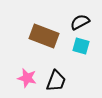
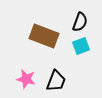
black semicircle: rotated 138 degrees clockwise
cyan square: rotated 36 degrees counterclockwise
pink star: moved 1 px left, 1 px down
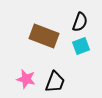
black trapezoid: moved 1 px left, 1 px down
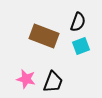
black semicircle: moved 2 px left
black trapezoid: moved 2 px left
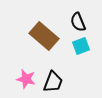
black semicircle: rotated 138 degrees clockwise
brown rectangle: rotated 20 degrees clockwise
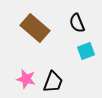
black semicircle: moved 1 px left, 1 px down
brown rectangle: moved 9 px left, 8 px up
cyan square: moved 5 px right, 5 px down
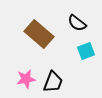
black semicircle: rotated 30 degrees counterclockwise
brown rectangle: moved 4 px right, 6 px down
pink star: rotated 24 degrees counterclockwise
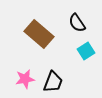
black semicircle: rotated 18 degrees clockwise
cyan square: rotated 12 degrees counterclockwise
pink star: moved 1 px left
